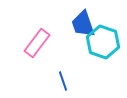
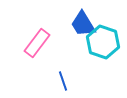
blue trapezoid: rotated 12 degrees counterclockwise
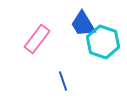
pink rectangle: moved 4 px up
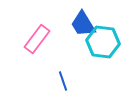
cyan hexagon: rotated 12 degrees counterclockwise
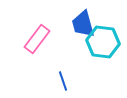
blue trapezoid: rotated 16 degrees clockwise
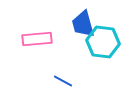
pink rectangle: rotated 48 degrees clockwise
blue line: rotated 42 degrees counterclockwise
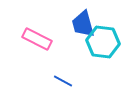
pink rectangle: rotated 32 degrees clockwise
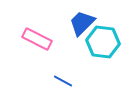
blue trapezoid: moved 1 px left, 1 px up; rotated 60 degrees clockwise
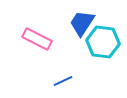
blue trapezoid: rotated 12 degrees counterclockwise
blue line: rotated 54 degrees counterclockwise
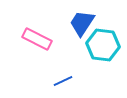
cyan hexagon: moved 3 px down
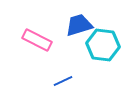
blue trapezoid: moved 3 px left, 2 px down; rotated 40 degrees clockwise
pink rectangle: moved 1 px down
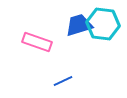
pink rectangle: moved 2 px down; rotated 8 degrees counterclockwise
cyan hexagon: moved 21 px up
